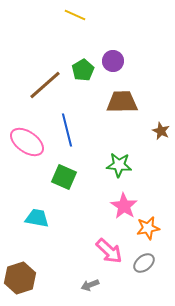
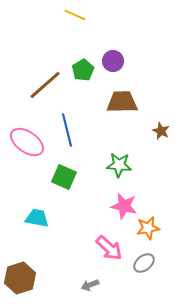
pink star: rotated 20 degrees counterclockwise
pink arrow: moved 3 px up
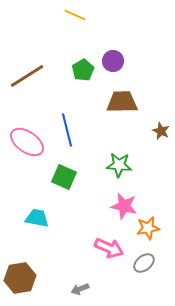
brown line: moved 18 px left, 9 px up; rotated 9 degrees clockwise
pink arrow: rotated 20 degrees counterclockwise
brown hexagon: rotated 8 degrees clockwise
gray arrow: moved 10 px left, 4 px down
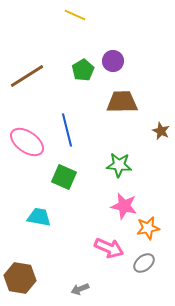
cyan trapezoid: moved 2 px right, 1 px up
brown hexagon: rotated 20 degrees clockwise
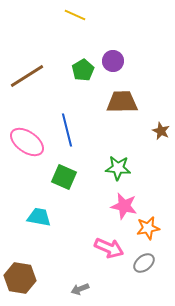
green star: moved 1 px left, 3 px down
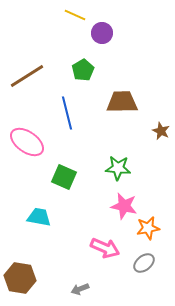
purple circle: moved 11 px left, 28 px up
blue line: moved 17 px up
pink arrow: moved 4 px left
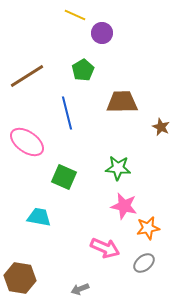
brown star: moved 4 px up
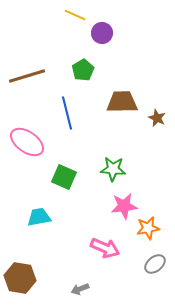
brown line: rotated 15 degrees clockwise
brown star: moved 4 px left, 9 px up
green star: moved 5 px left, 1 px down
pink star: rotated 20 degrees counterclockwise
cyan trapezoid: rotated 20 degrees counterclockwise
gray ellipse: moved 11 px right, 1 px down
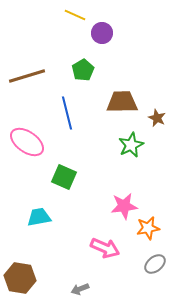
green star: moved 18 px right, 24 px up; rotated 30 degrees counterclockwise
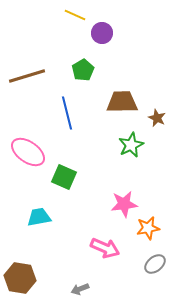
pink ellipse: moved 1 px right, 10 px down
pink star: moved 2 px up
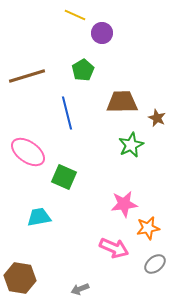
pink arrow: moved 9 px right
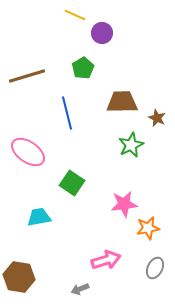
green pentagon: moved 2 px up
green square: moved 8 px right, 6 px down; rotated 10 degrees clockwise
pink arrow: moved 8 px left, 12 px down; rotated 40 degrees counterclockwise
gray ellipse: moved 4 px down; rotated 25 degrees counterclockwise
brown hexagon: moved 1 px left, 1 px up
